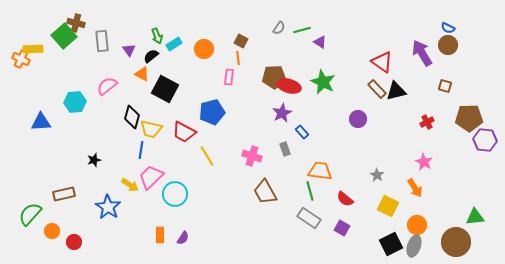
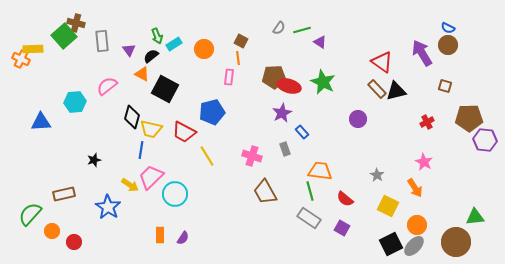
gray ellipse at (414, 246): rotated 25 degrees clockwise
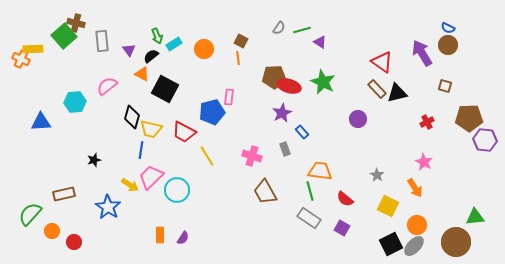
pink rectangle at (229, 77): moved 20 px down
black triangle at (396, 91): moved 1 px right, 2 px down
cyan circle at (175, 194): moved 2 px right, 4 px up
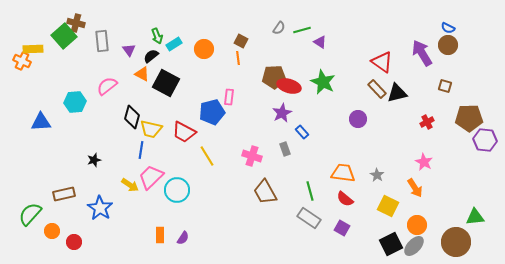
orange cross at (21, 59): moved 1 px right, 2 px down
black square at (165, 89): moved 1 px right, 6 px up
orange trapezoid at (320, 171): moved 23 px right, 2 px down
blue star at (108, 207): moved 8 px left, 1 px down
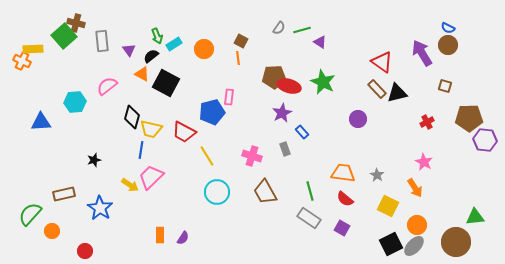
cyan circle at (177, 190): moved 40 px right, 2 px down
red circle at (74, 242): moved 11 px right, 9 px down
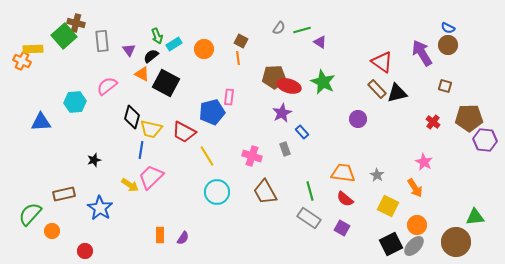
red cross at (427, 122): moved 6 px right; rotated 24 degrees counterclockwise
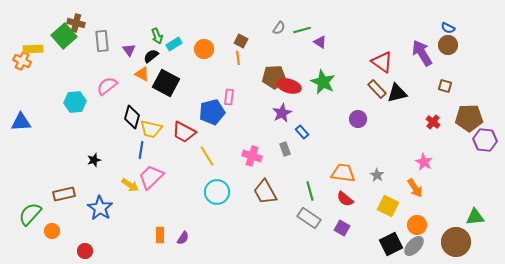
blue triangle at (41, 122): moved 20 px left
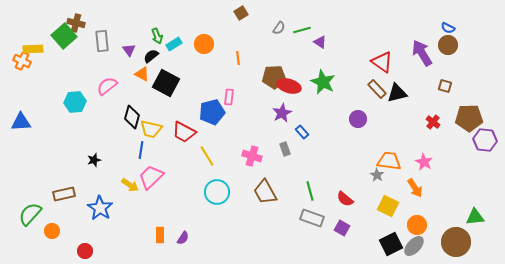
brown square at (241, 41): moved 28 px up; rotated 32 degrees clockwise
orange circle at (204, 49): moved 5 px up
orange trapezoid at (343, 173): moved 46 px right, 12 px up
gray rectangle at (309, 218): moved 3 px right; rotated 15 degrees counterclockwise
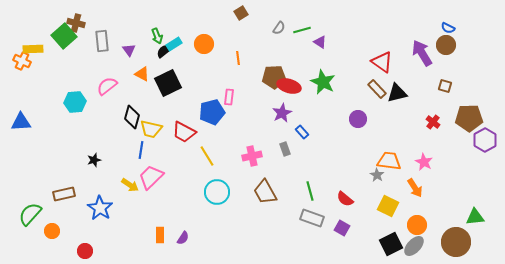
brown circle at (448, 45): moved 2 px left
black semicircle at (151, 56): moved 13 px right, 5 px up
black square at (166, 83): moved 2 px right; rotated 36 degrees clockwise
purple hexagon at (485, 140): rotated 25 degrees clockwise
pink cross at (252, 156): rotated 30 degrees counterclockwise
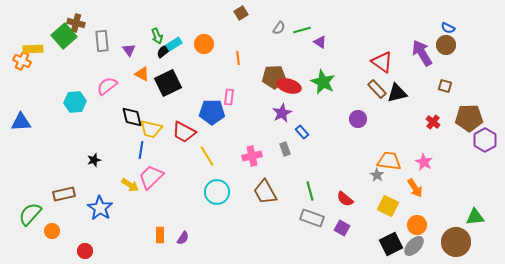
blue pentagon at (212, 112): rotated 15 degrees clockwise
black diamond at (132, 117): rotated 30 degrees counterclockwise
